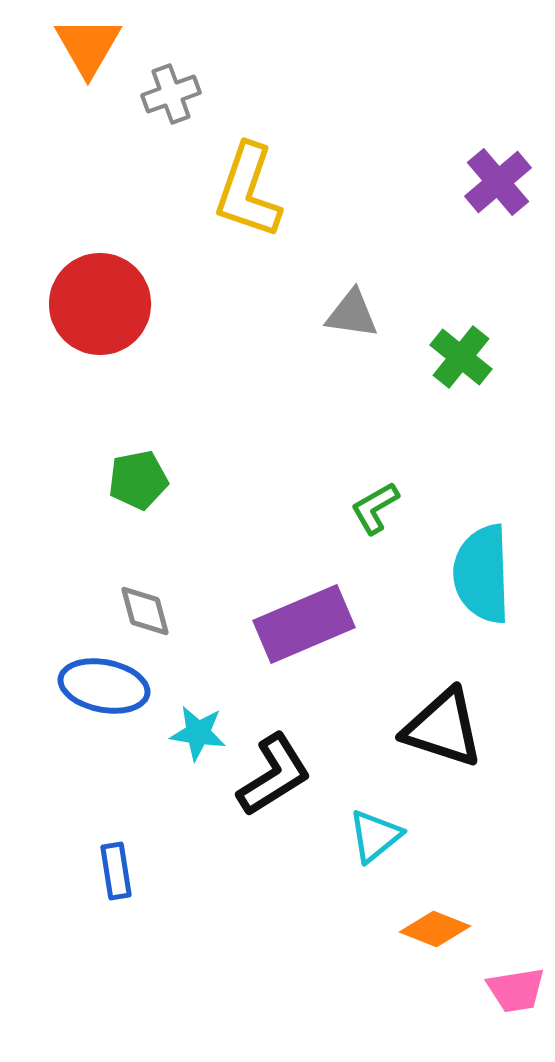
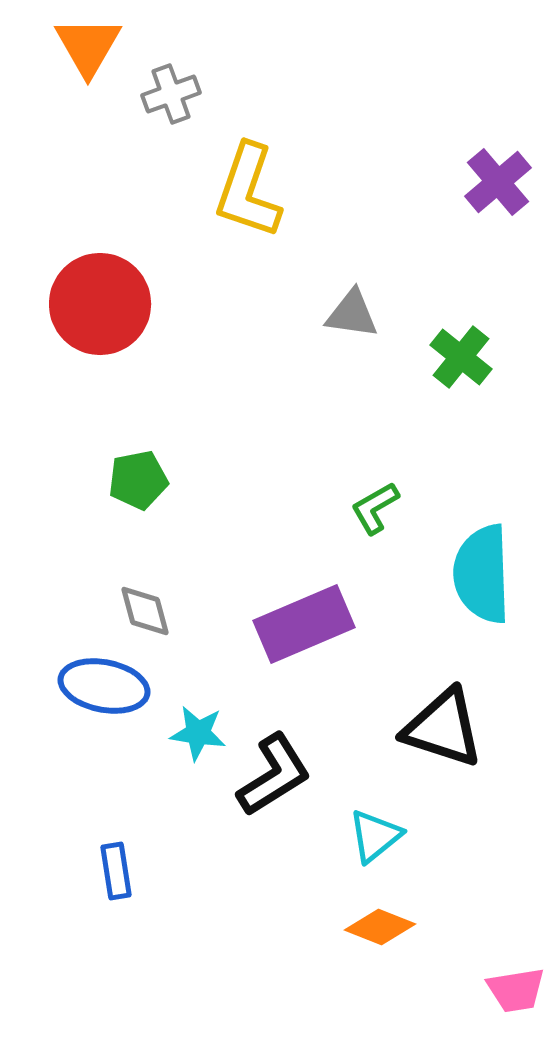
orange diamond: moved 55 px left, 2 px up
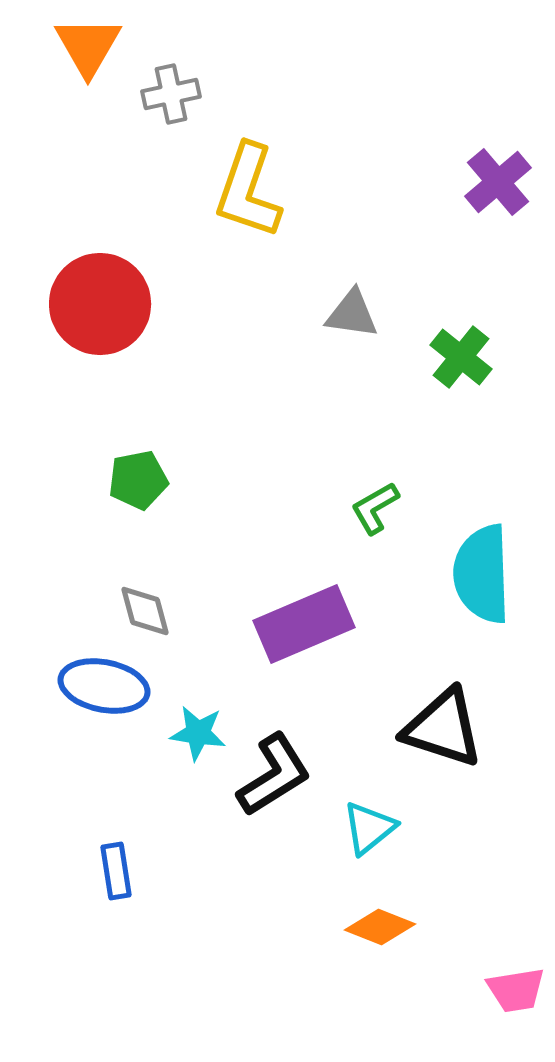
gray cross: rotated 8 degrees clockwise
cyan triangle: moved 6 px left, 8 px up
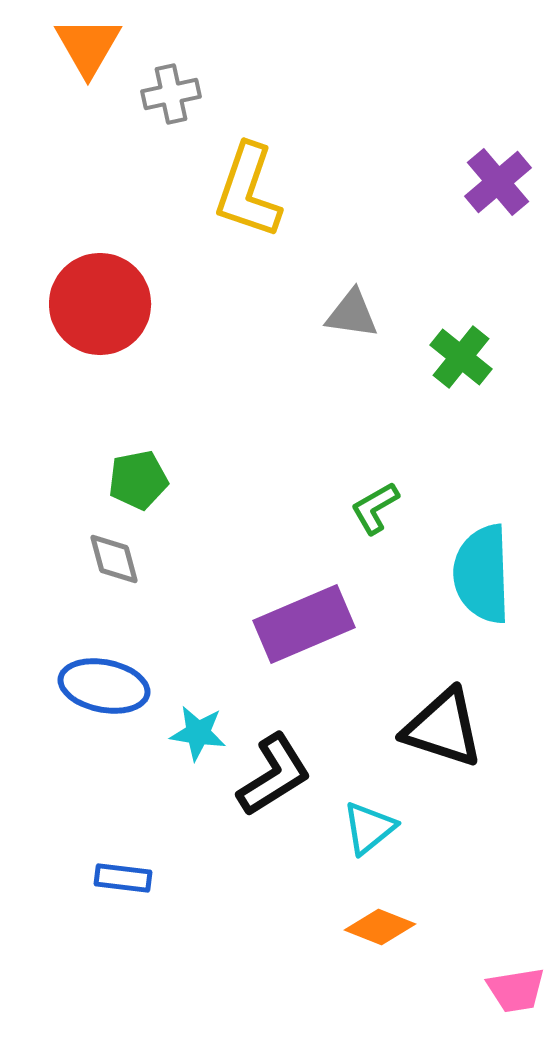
gray diamond: moved 31 px left, 52 px up
blue rectangle: moved 7 px right, 7 px down; rotated 74 degrees counterclockwise
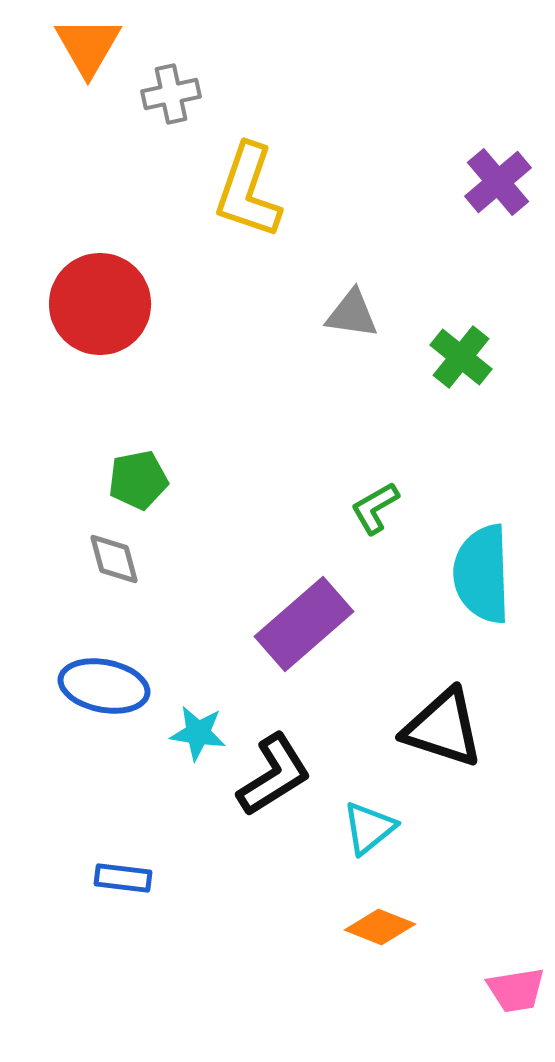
purple rectangle: rotated 18 degrees counterclockwise
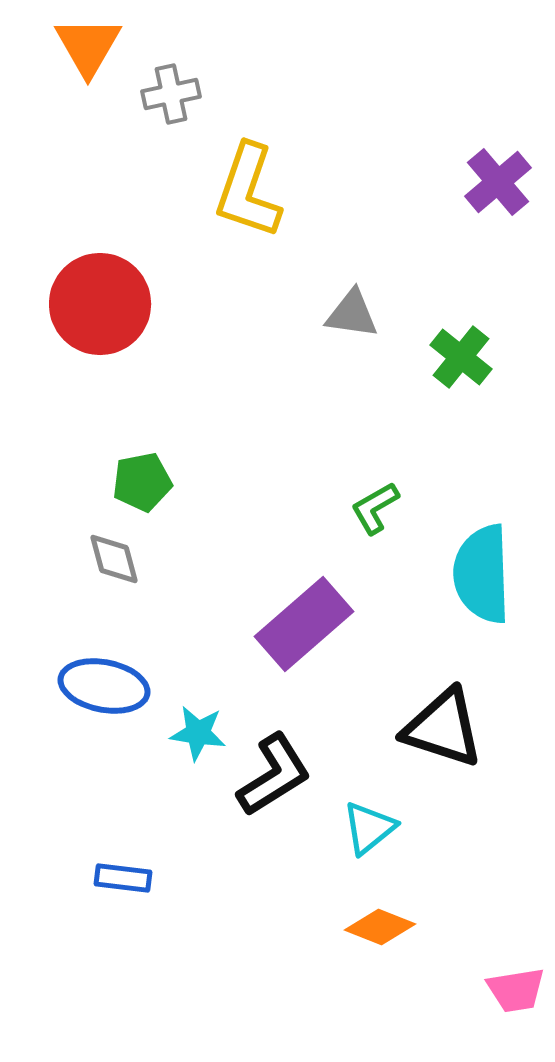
green pentagon: moved 4 px right, 2 px down
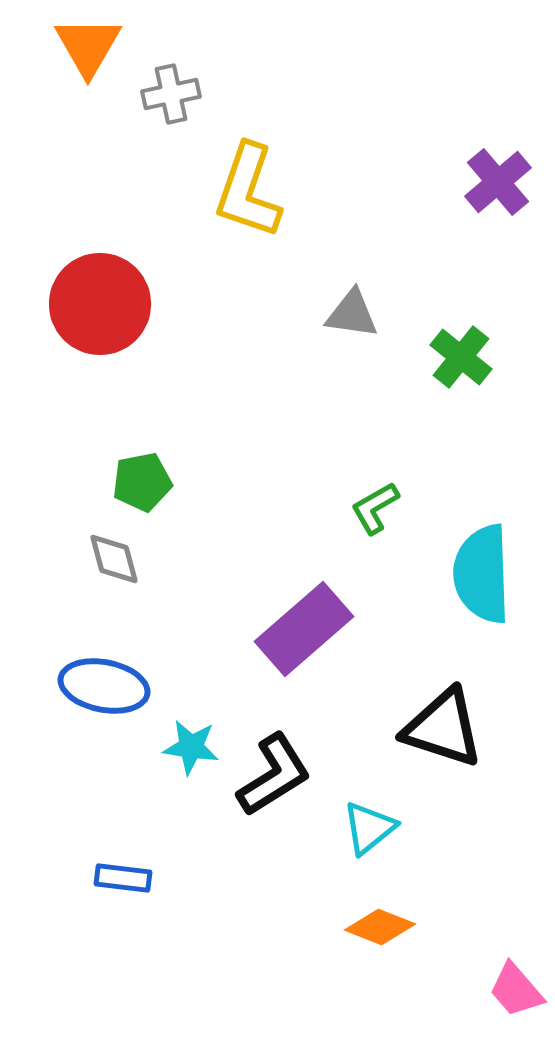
purple rectangle: moved 5 px down
cyan star: moved 7 px left, 14 px down
pink trapezoid: rotated 58 degrees clockwise
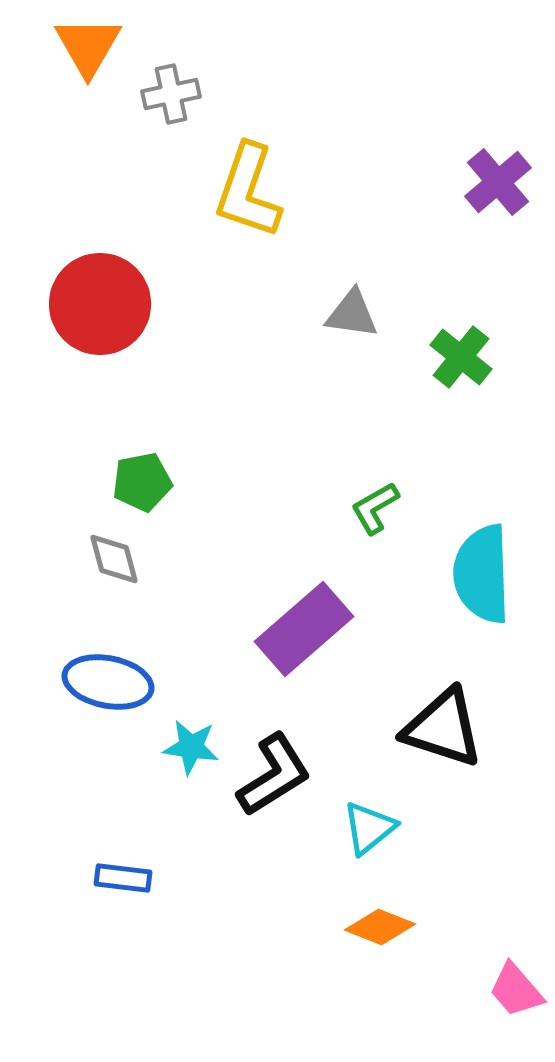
blue ellipse: moved 4 px right, 4 px up
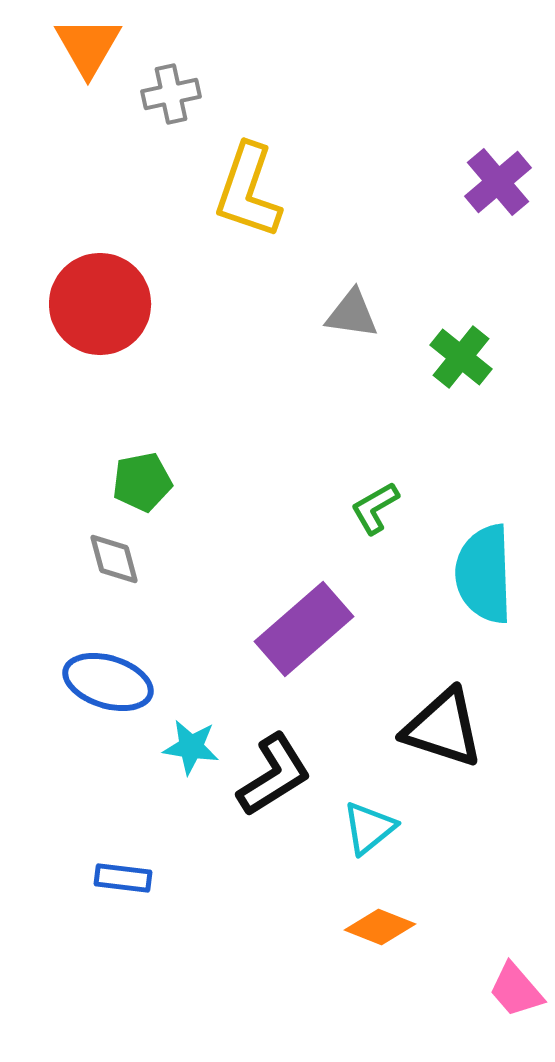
cyan semicircle: moved 2 px right
blue ellipse: rotated 6 degrees clockwise
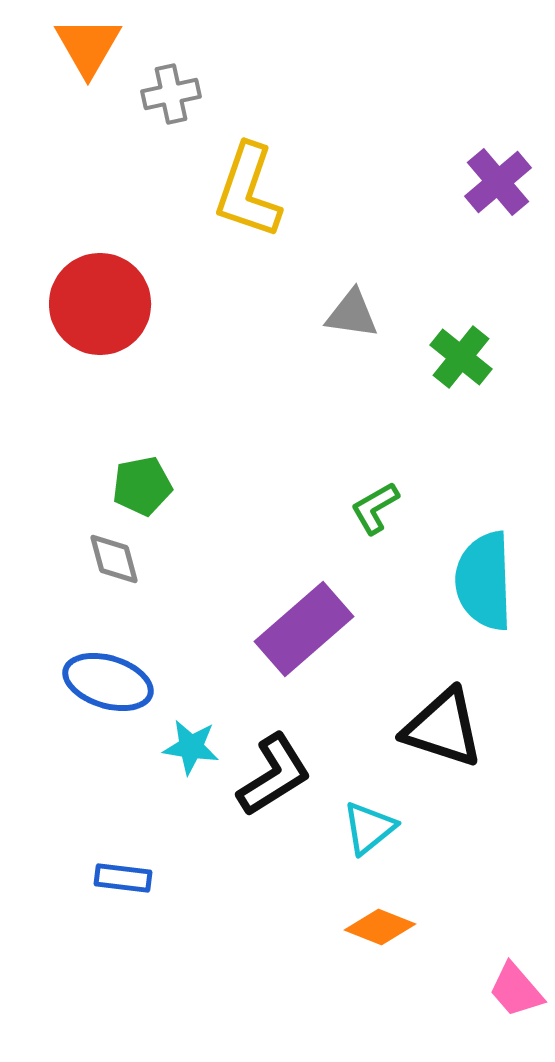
green pentagon: moved 4 px down
cyan semicircle: moved 7 px down
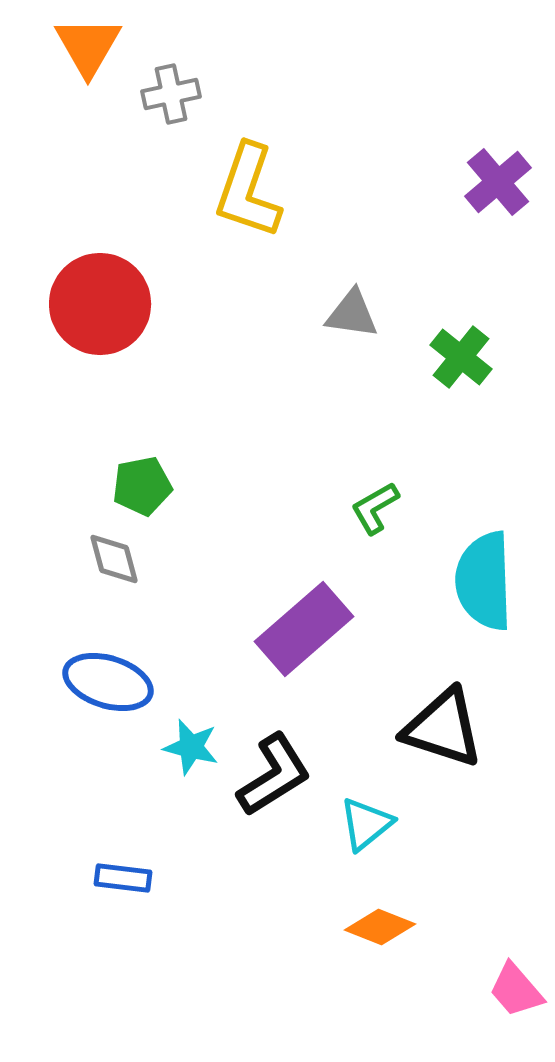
cyan star: rotated 6 degrees clockwise
cyan triangle: moved 3 px left, 4 px up
